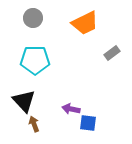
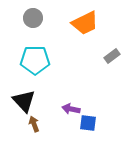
gray rectangle: moved 3 px down
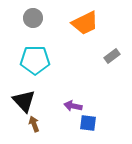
purple arrow: moved 2 px right, 3 px up
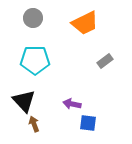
gray rectangle: moved 7 px left, 5 px down
purple arrow: moved 1 px left, 2 px up
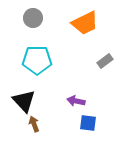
cyan pentagon: moved 2 px right
purple arrow: moved 4 px right, 3 px up
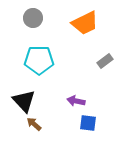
cyan pentagon: moved 2 px right
brown arrow: rotated 28 degrees counterclockwise
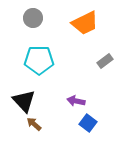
blue square: rotated 30 degrees clockwise
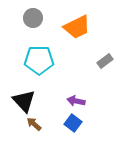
orange trapezoid: moved 8 px left, 4 px down
blue square: moved 15 px left
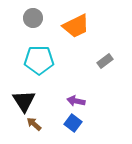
orange trapezoid: moved 1 px left, 1 px up
black triangle: rotated 10 degrees clockwise
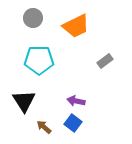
brown arrow: moved 10 px right, 3 px down
